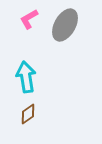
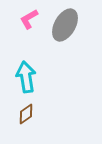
brown diamond: moved 2 px left
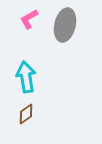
gray ellipse: rotated 16 degrees counterclockwise
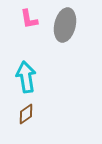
pink L-shape: rotated 70 degrees counterclockwise
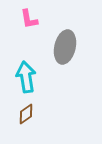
gray ellipse: moved 22 px down
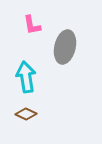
pink L-shape: moved 3 px right, 6 px down
brown diamond: rotated 60 degrees clockwise
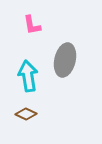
gray ellipse: moved 13 px down
cyan arrow: moved 2 px right, 1 px up
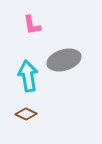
gray ellipse: moved 1 px left; rotated 60 degrees clockwise
